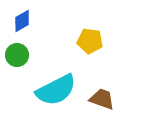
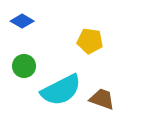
blue diamond: rotated 60 degrees clockwise
green circle: moved 7 px right, 11 px down
cyan semicircle: moved 5 px right
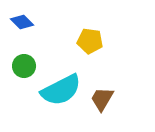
blue diamond: moved 1 px down; rotated 15 degrees clockwise
brown trapezoid: rotated 80 degrees counterclockwise
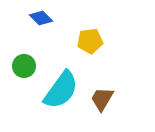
blue diamond: moved 19 px right, 4 px up
yellow pentagon: rotated 15 degrees counterclockwise
cyan semicircle: rotated 27 degrees counterclockwise
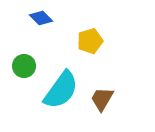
yellow pentagon: rotated 10 degrees counterclockwise
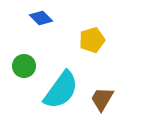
yellow pentagon: moved 2 px right, 1 px up
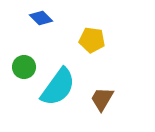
yellow pentagon: rotated 25 degrees clockwise
green circle: moved 1 px down
cyan semicircle: moved 3 px left, 3 px up
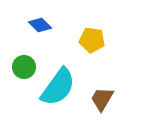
blue diamond: moved 1 px left, 7 px down
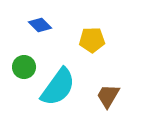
yellow pentagon: rotated 10 degrees counterclockwise
brown trapezoid: moved 6 px right, 3 px up
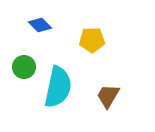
cyan semicircle: rotated 24 degrees counterclockwise
